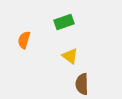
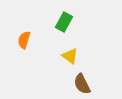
green rectangle: rotated 42 degrees counterclockwise
brown semicircle: rotated 25 degrees counterclockwise
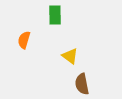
green rectangle: moved 9 px left, 7 px up; rotated 30 degrees counterclockwise
brown semicircle: rotated 15 degrees clockwise
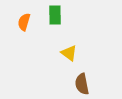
orange semicircle: moved 18 px up
yellow triangle: moved 1 px left, 3 px up
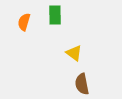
yellow triangle: moved 5 px right
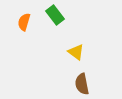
green rectangle: rotated 36 degrees counterclockwise
yellow triangle: moved 2 px right, 1 px up
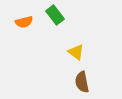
orange semicircle: rotated 120 degrees counterclockwise
brown semicircle: moved 2 px up
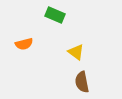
green rectangle: rotated 30 degrees counterclockwise
orange semicircle: moved 22 px down
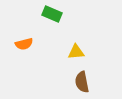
green rectangle: moved 3 px left, 1 px up
yellow triangle: rotated 42 degrees counterclockwise
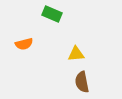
yellow triangle: moved 2 px down
